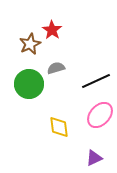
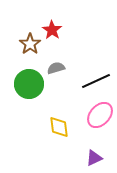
brown star: rotated 10 degrees counterclockwise
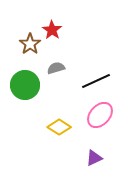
green circle: moved 4 px left, 1 px down
yellow diamond: rotated 50 degrees counterclockwise
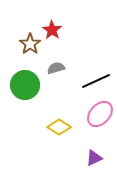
pink ellipse: moved 1 px up
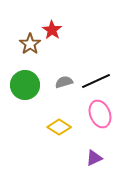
gray semicircle: moved 8 px right, 14 px down
pink ellipse: rotated 64 degrees counterclockwise
